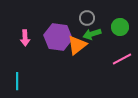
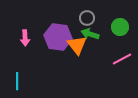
green arrow: moved 2 px left; rotated 36 degrees clockwise
orange triangle: rotated 30 degrees counterclockwise
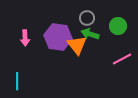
green circle: moved 2 px left, 1 px up
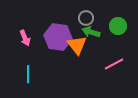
gray circle: moved 1 px left
green arrow: moved 1 px right, 2 px up
pink arrow: rotated 21 degrees counterclockwise
pink line: moved 8 px left, 5 px down
cyan line: moved 11 px right, 7 px up
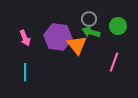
gray circle: moved 3 px right, 1 px down
pink line: moved 2 px up; rotated 42 degrees counterclockwise
cyan line: moved 3 px left, 2 px up
